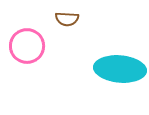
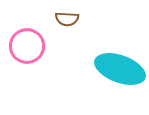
cyan ellipse: rotated 15 degrees clockwise
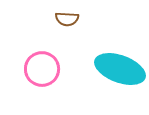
pink circle: moved 15 px right, 23 px down
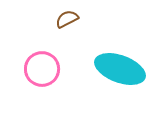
brown semicircle: rotated 150 degrees clockwise
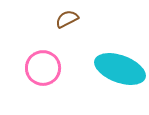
pink circle: moved 1 px right, 1 px up
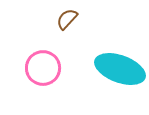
brown semicircle: rotated 20 degrees counterclockwise
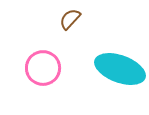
brown semicircle: moved 3 px right
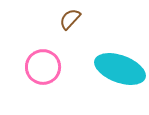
pink circle: moved 1 px up
